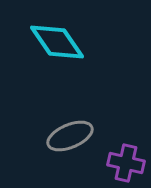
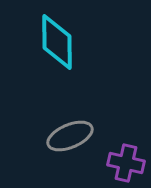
cyan diamond: rotated 34 degrees clockwise
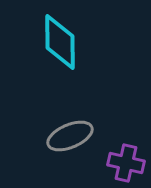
cyan diamond: moved 3 px right
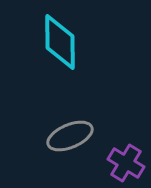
purple cross: rotated 18 degrees clockwise
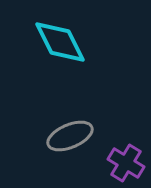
cyan diamond: rotated 26 degrees counterclockwise
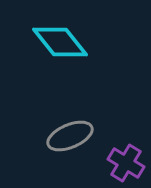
cyan diamond: rotated 12 degrees counterclockwise
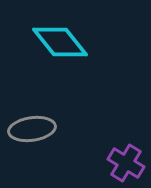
gray ellipse: moved 38 px left, 7 px up; rotated 15 degrees clockwise
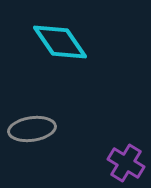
cyan diamond: rotated 4 degrees clockwise
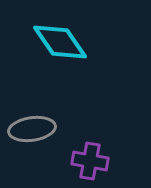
purple cross: moved 36 px left, 2 px up; rotated 21 degrees counterclockwise
